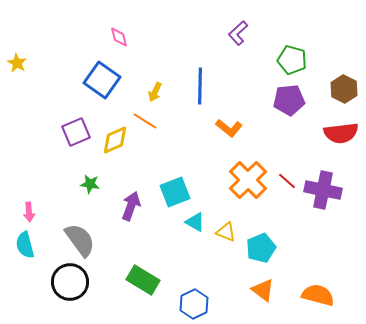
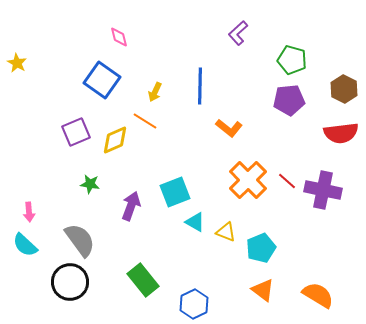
cyan semicircle: rotated 32 degrees counterclockwise
green rectangle: rotated 20 degrees clockwise
orange semicircle: rotated 16 degrees clockwise
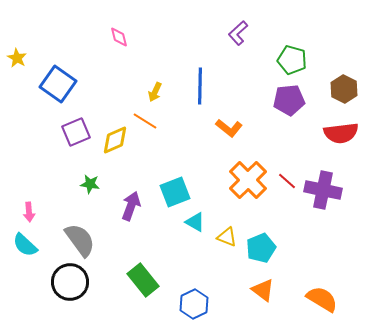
yellow star: moved 5 px up
blue square: moved 44 px left, 4 px down
yellow triangle: moved 1 px right, 5 px down
orange semicircle: moved 4 px right, 4 px down
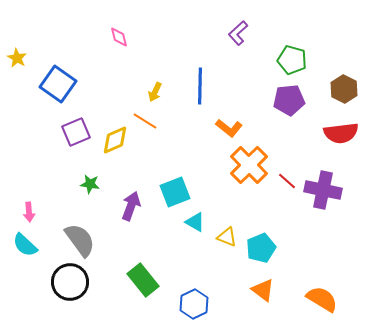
orange cross: moved 1 px right, 15 px up
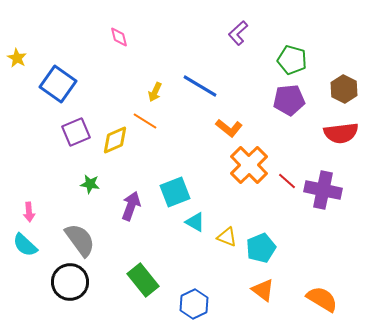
blue line: rotated 60 degrees counterclockwise
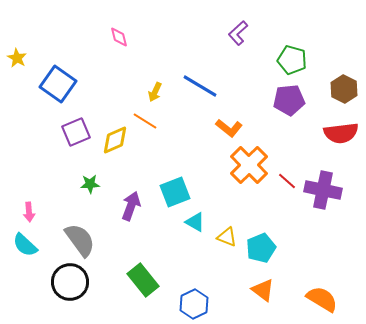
green star: rotated 12 degrees counterclockwise
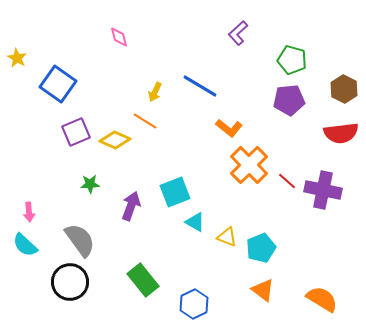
yellow diamond: rotated 48 degrees clockwise
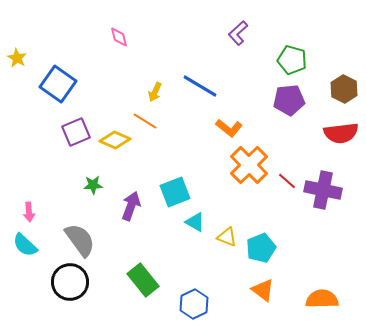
green star: moved 3 px right, 1 px down
orange semicircle: rotated 32 degrees counterclockwise
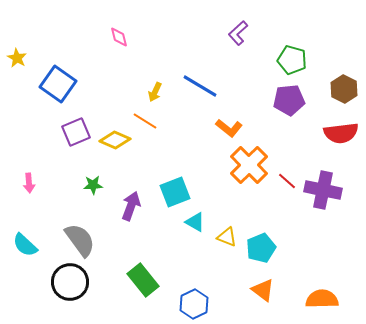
pink arrow: moved 29 px up
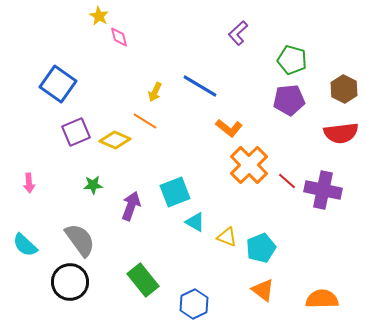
yellow star: moved 82 px right, 42 px up
